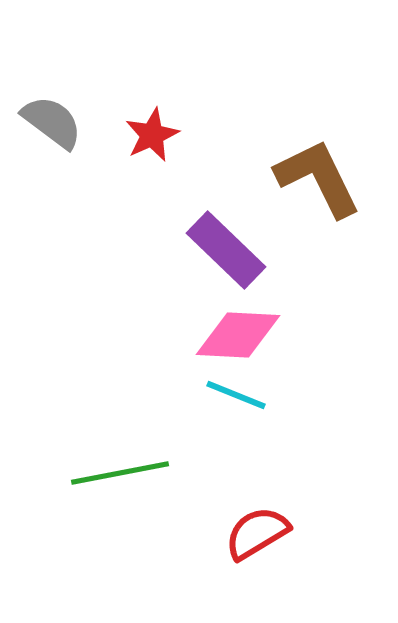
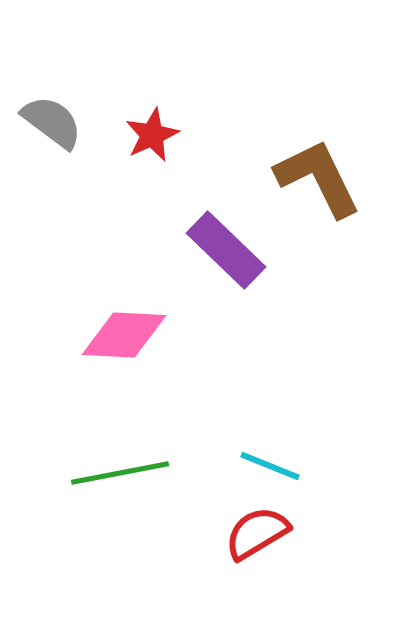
pink diamond: moved 114 px left
cyan line: moved 34 px right, 71 px down
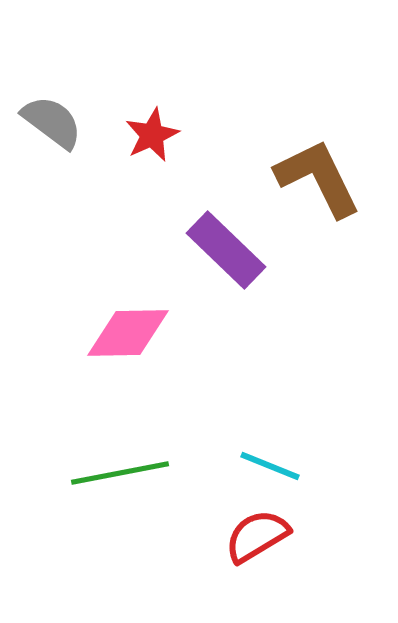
pink diamond: moved 4 px right, 2 px up; rotated 4 degrees counterclockwise
red semicircle: moved 3 px down
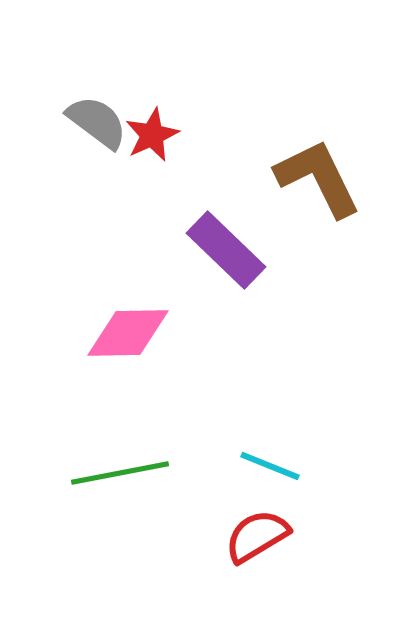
gray semicircle: moved 45 px right
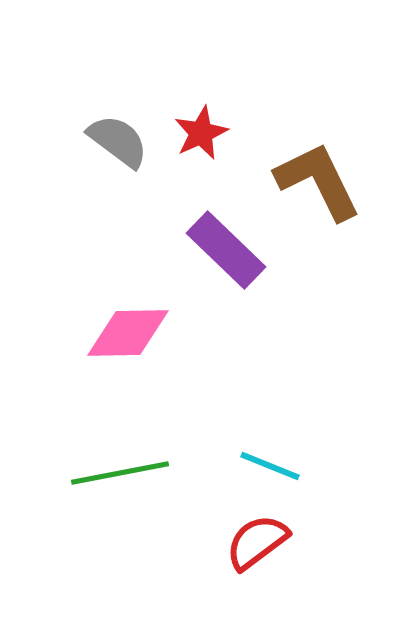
gray semicircle: moved 21 px right, 19 px down
red star: moved 49 px right, 2 px up
brown L-shape: moved 3 px down
red semicircle: moved 6 px down; rotated 6 degrees counterclockwise
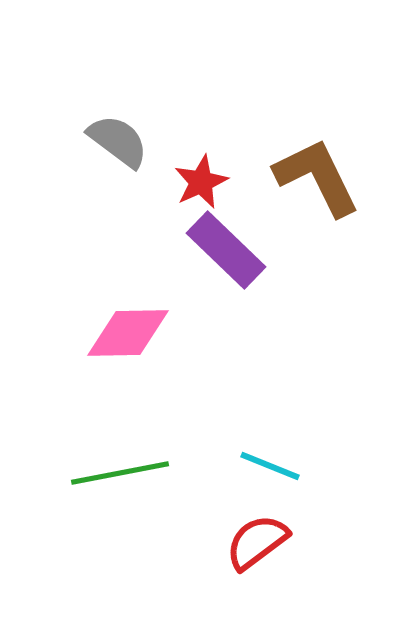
red star: moved 49 px down
brown L-shape: moved 1 px left, 4 px up
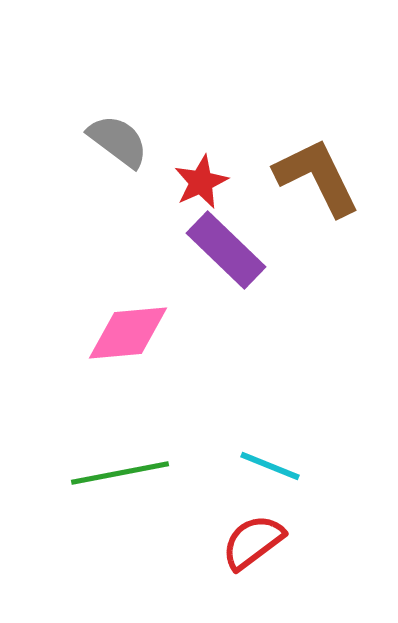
pink diamond: rotated 4 degrees counterclockwise
red semicircle: moved 4 px left
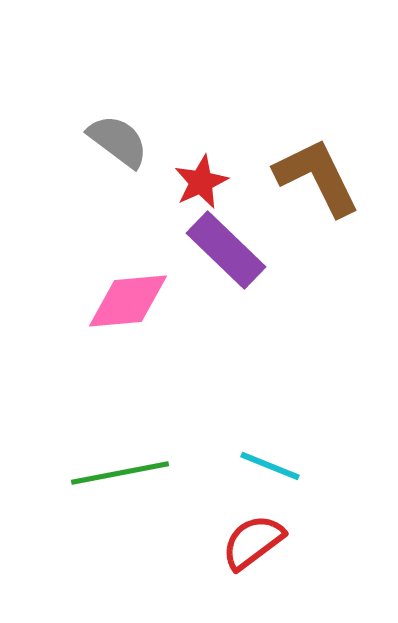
pink diamond: moved 32 px up
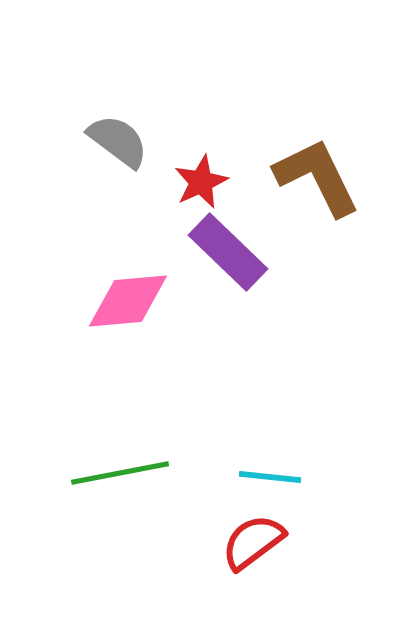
purple rectangle: moved 2 px right, 2 px down
cyan line: moved 11 px down; rotated 16 degrees counterclockwise
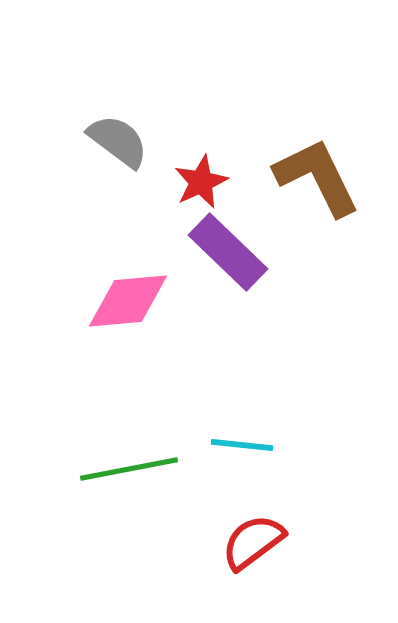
green line: moved 9 px right, 4 px up
cyan line: moved 28 px left, 32 px up
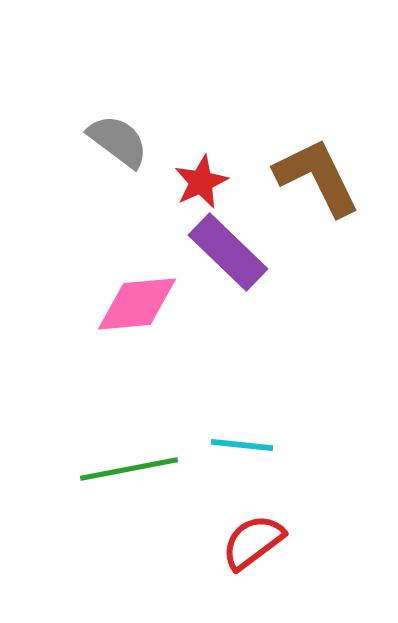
pink diamond: moved 9 px right, 3 px down
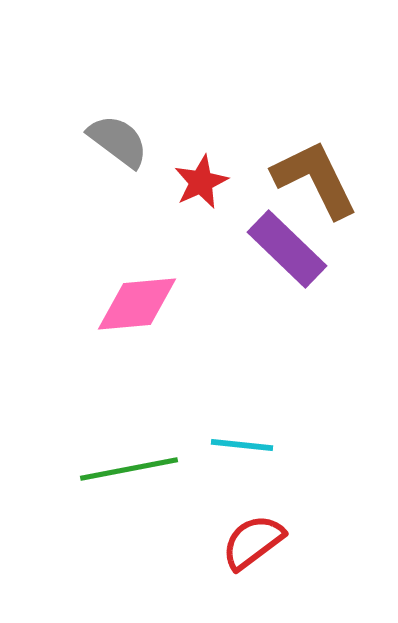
brown L-shape: moved 2 px left, 2 px down
purple rectangle: moved 59 px right, 3 px up
